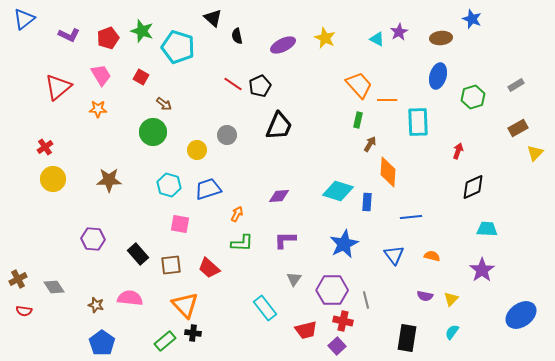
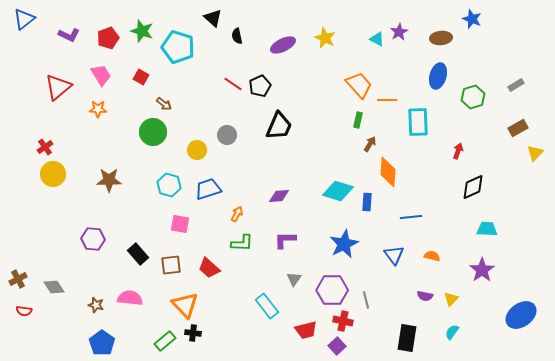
yellow circle at (53, 179): moved 5 px up
cyan rectangle at (265, 308): moved 2 px right, 2 px up
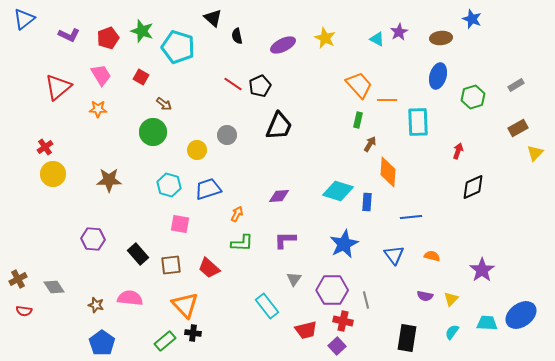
cyan trapezoid at (487, 229): moved 94 px down
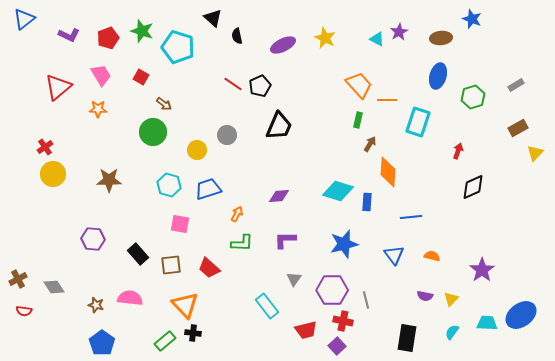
cyan rectangle at (418, 122): rotated 20 degrees clockwise
blue star at (344, 244): rotated 12 degrees clockwise
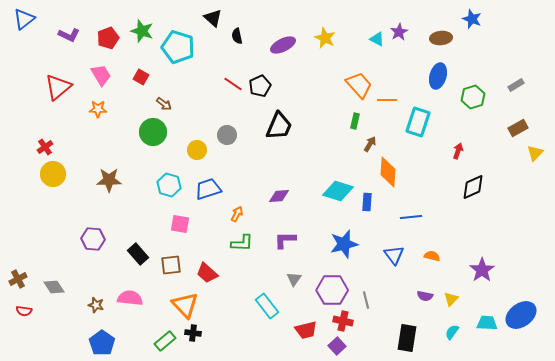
green rectangle at (358, 120): moved 3 px left, 1 px down
red trapezoid at (209, 268): moved 2 px left, 5 px down
